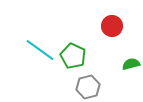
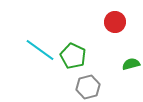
red circle: moved 3 px right, 4 px up
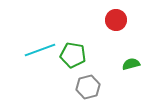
red circle: moved 1 px right, 2 px up
cyan line: rotated 56 degrees counterclockwise
green pentagon: moved 1 px up; rotated 15 degrees counterclockwise
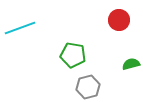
red circle: moved 3 px right
cyan line: moved 20 px left, 22 px up
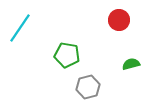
cyan line: rotated 36 degrees counterclockwise
green pentagon: moved 6 px left
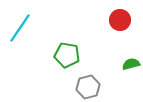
red circle: moved 1 px right
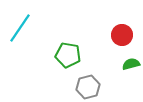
red circle: moved 2 px right, 15 px down
green pentagon: moved 1 px right
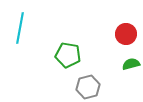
cyan line: rotated 24 degrees counterclockwise
red circle: moved 4 px right, 1 px up
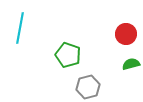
green pentagon: rotated 10 degrees clockwise
